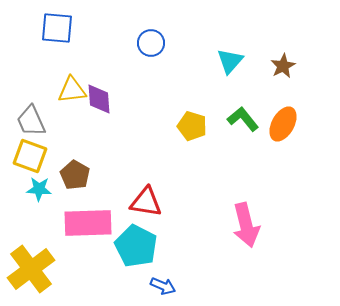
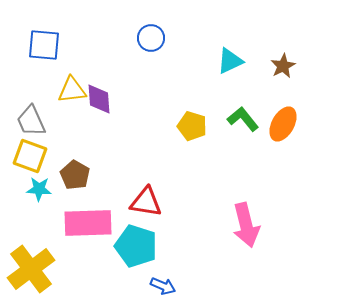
blue square: moved 13 px left, 17 px down
blue circle: moved 5 px up
cyan triangle: rotated 24 degrees clockwise
cyan pentagon: rotated 9 degrees counterclockwise
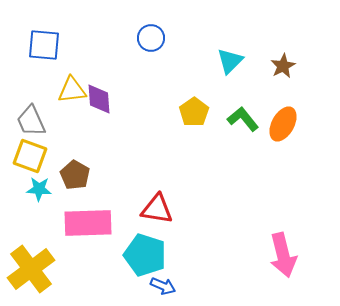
cyan triangle: rotated 20 degrees counterclockwise
yellow pentagon: moved 2 px right, 14 px up; rotated 20 degrees clockwise
red triangle: moved 11 px right, 7 px down
pink arrow: moved 37 px right, 30 px down
cyan pentagon: moved 9 px right, 9 px down
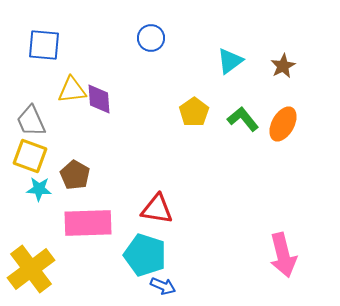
cyan triangle: rotated 8 degrees clockwise
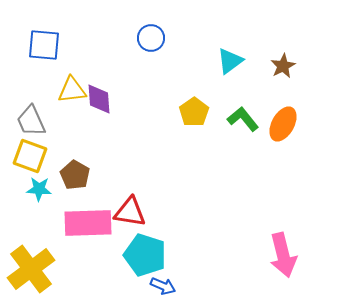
red triangle: moved 27 px left, 3 px down
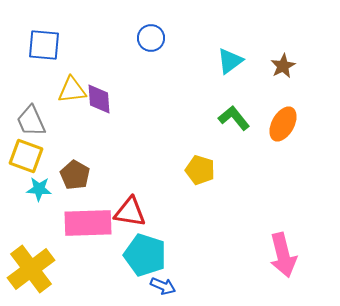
yellow pentagon: moved 6 px right, 58 px down; rotated 20 degrees counterclockwise
green L-shape: moved 9 px left, 1 px up
yellow square: moved 4 px left
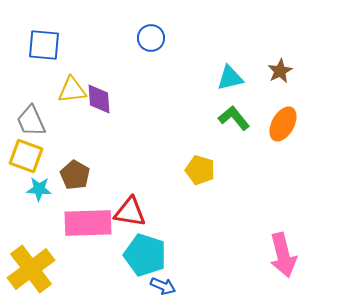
cyan triangle: moved 17 px down; rotated 24 degrees clockwise
brown star: moved 3 px left, 5 px down
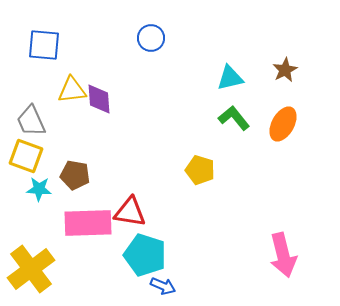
brown star: moved 5 px right, 1 px up
brown pentagon: rotated 20 degrees counterclockwise
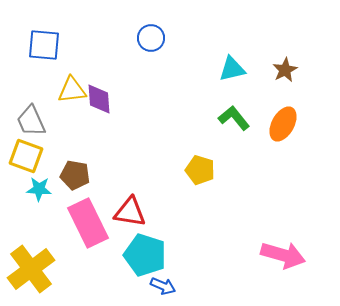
cyan triangle: moved 2 px right, 9 px up
pink rectangle: rotated 66 degrees clockwise
pink arrow: rotated 60 degrees counterclockwise
